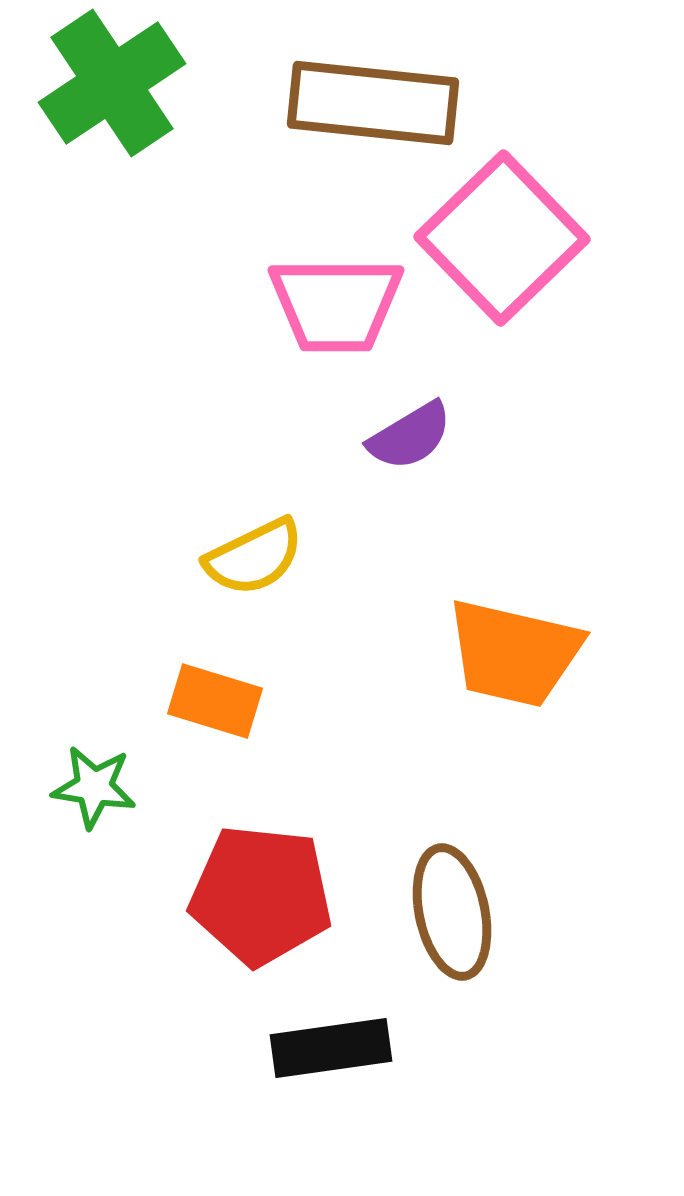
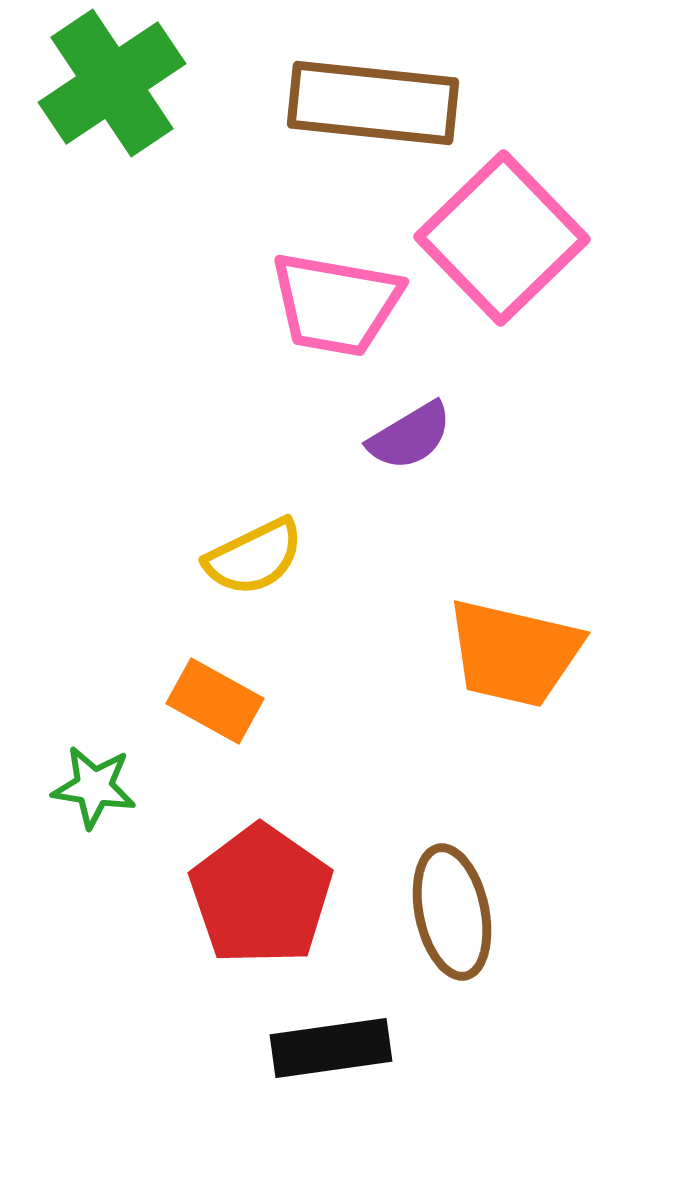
pink trapezoid: rotated 10 degrees clockwise
orange rectangle: rotated 12 degrees clockwise
red pentagon: rotated 29 degrees clockwise
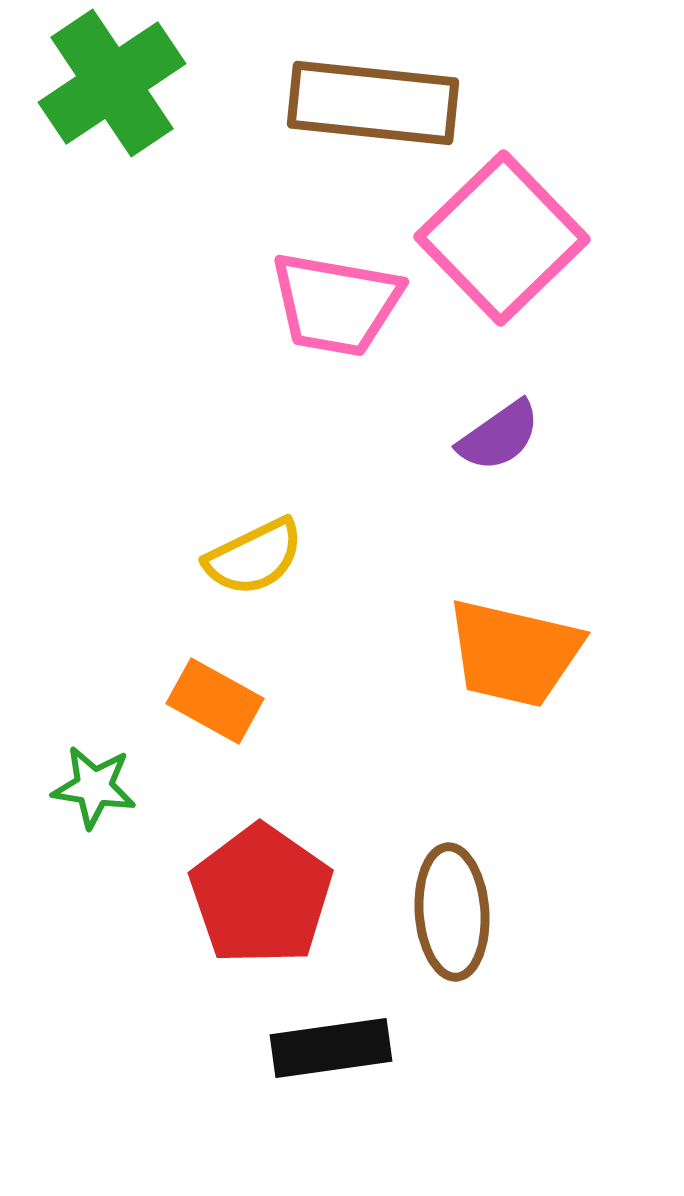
purple semicircle: moved 89 px right; rotated 4 degrees counterclockwise
brown ellipse: rotated 8 degrees clockwise
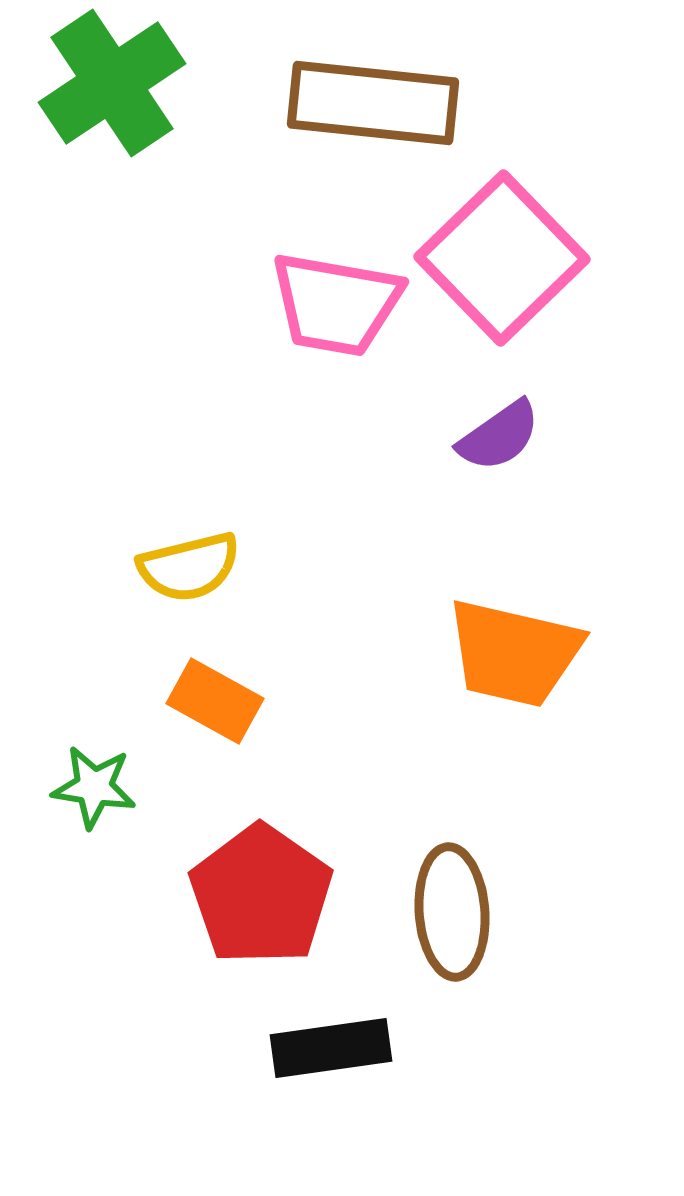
pink square: moved 20 px down
yellow semicircle: moved 65 px left, 10 px down; rotated 12 degrees clockwise
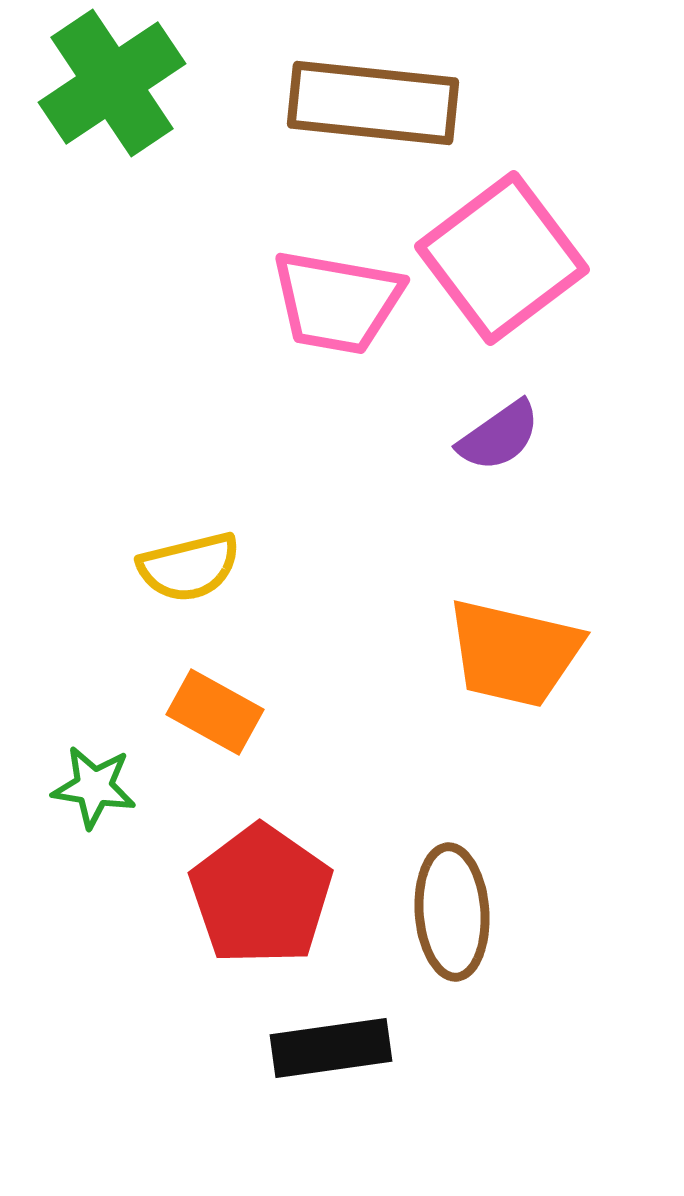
pink square: rotated 7 degrees clockwise
pink trapezoid: moved 1 px right, 2 px up
orange rectangle: moved 11 px down
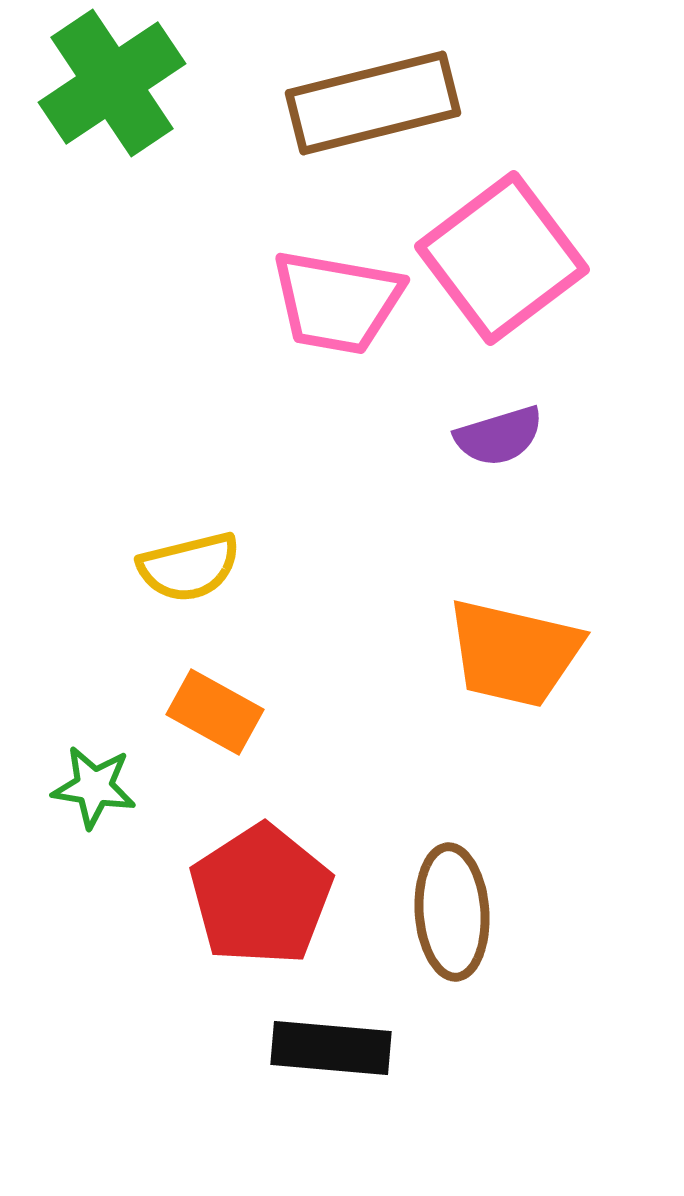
brown rectangle: rotated 20 degrees counterclockwise
purple semicircle: rotated 18 degrees clockwise
red pentagon: rotated 4 degrees clockwise
black rectangle: rotated 13 degrees clockwise
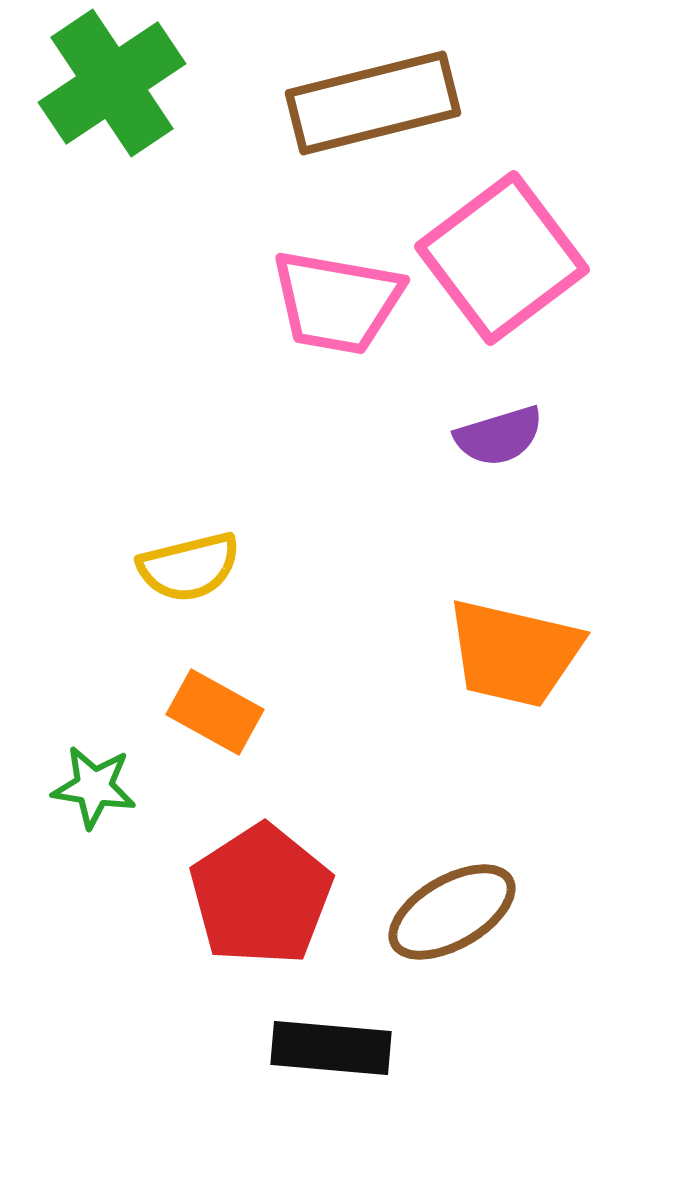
brown ellipse: rotated 64 degrees clockwise
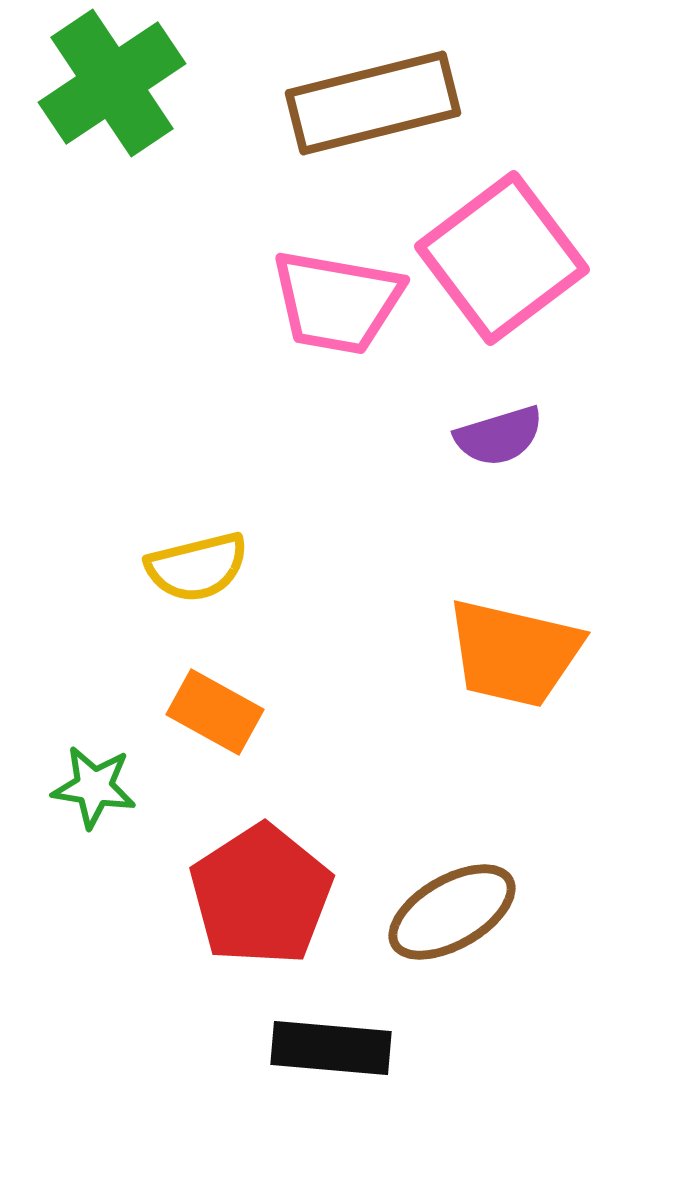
yellow semicircle: moved 8 px right
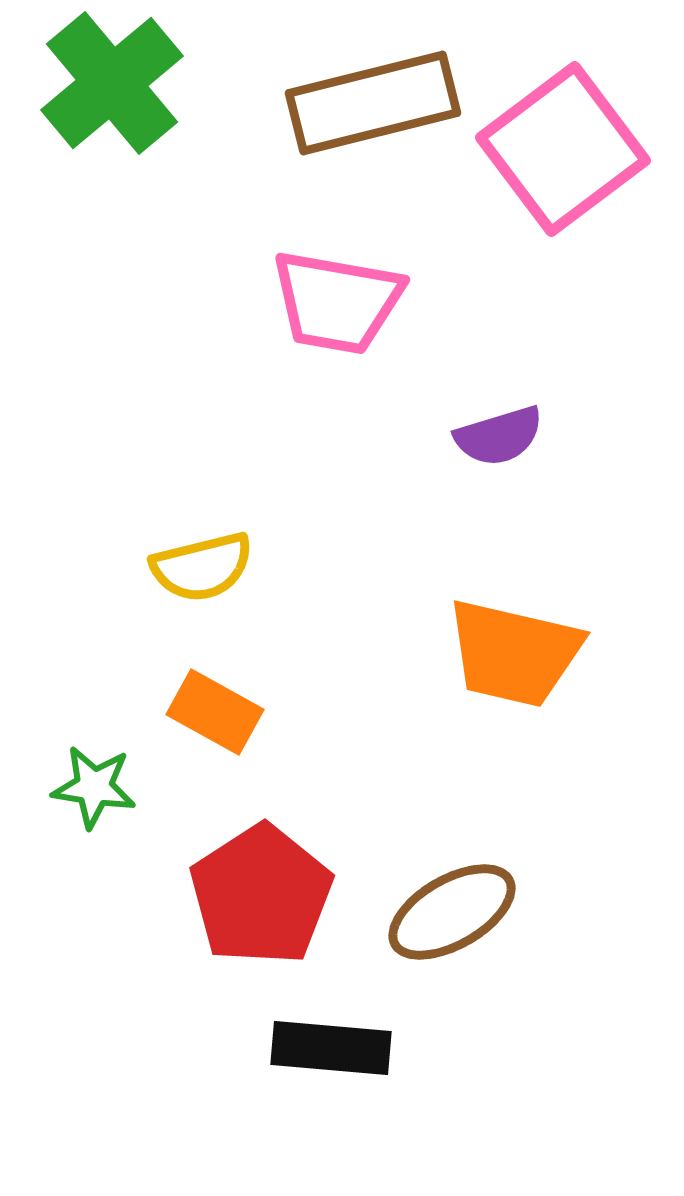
green cross: rotated 6 degrees counterclockwise
pink square: moved 61 px right, 109 px up
yellow semicircle: moved 5 px right
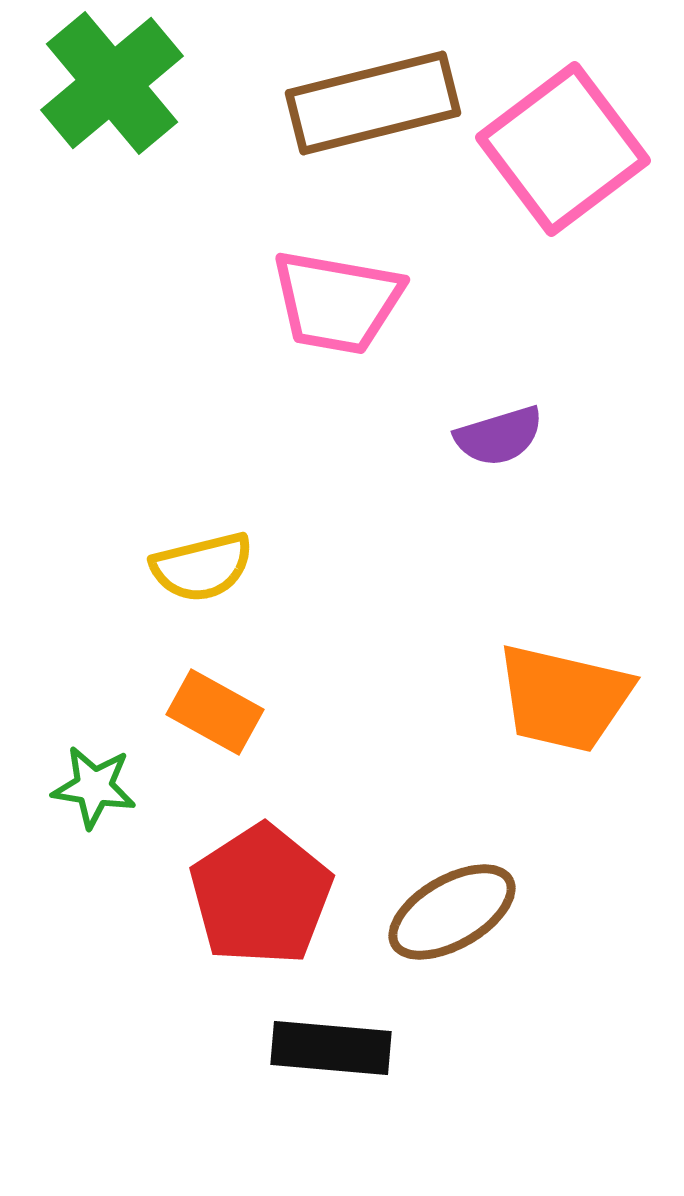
orange trapezoid: moved 50 px right, 45 px down
